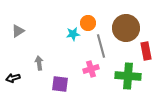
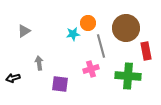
gray triangle: moved 6 px right
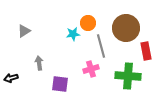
black arrow: moved 2 px left
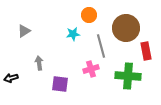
orange circle: moved 1 px right, 8 px up
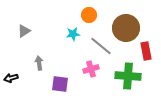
gray line: rotated 35 degrees counterclockwise
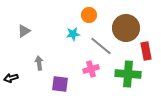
green cross: moved 2 px up
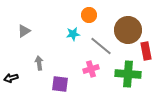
brown circle: moved 2 px right, 2 px down
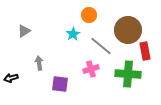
cyan star: rotated 24 degrees counterclockwise
red rectangle: moved 1 px left
